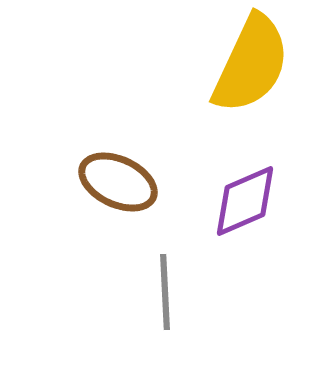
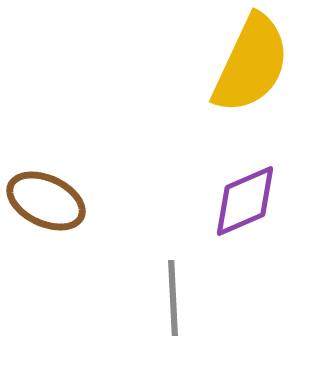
brown ellipse: moved 72 px left, 19 px down
gray line: moved 8 px right, 6 px down
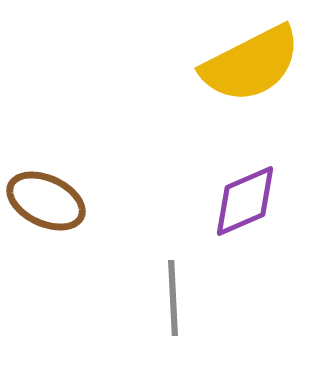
yellow semicircle: rotated 38 degrees clockwise
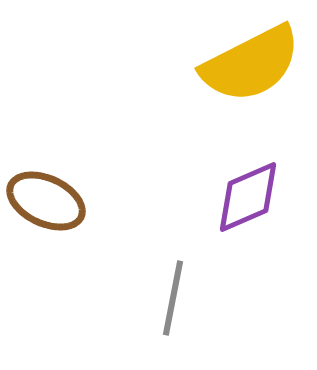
purple diamond: moved 3 px right, 4 px up
gray line: rotated 14 degrees clockwise
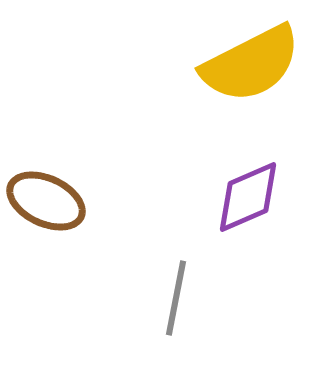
gray line: moved 3 px right
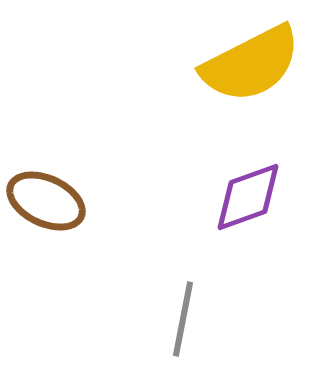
purple diamond: rotated 4 degrees clockwise
gray line: moved 7 px right, 21 px down
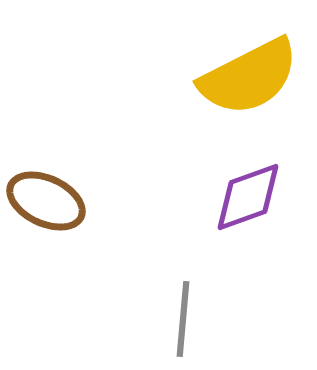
yellow semicircle: moved 2 px left, 13 px down
gray line: rotated 6 degrees counterclockwise
